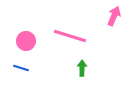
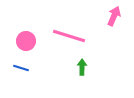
pink line: moved 1 px left
green arrow: moved 1 px up
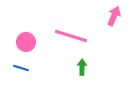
pink line: moved 2 px right
pink circle: moved 1 px down
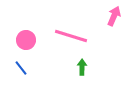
pink circle: moved 2 px up
blue line: rotated 35 degrees clockwise
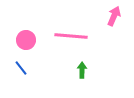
pink line: rotated 12 degrees counterclockwise
green arrow: moved 3 px down
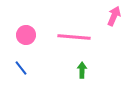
pink line: moved 3 px right, 1 px down
pink circle: moved 5 px up
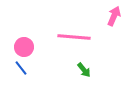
pink circle: moved 2 px left, 12 px down
green arrow: moved 2 px right; rotated 140 degrees clockwise
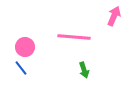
pink circle: moved 1 px right
green arrow: rotated 21 degrees clockwise
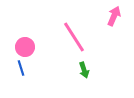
pink line: rotated 52 degrees clockwise
blue line: rotated 21 degrees clockwise
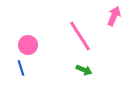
pink line: moved 6 px right, 1 px up
pink circle: moved 3 px right, 2 px up
green arrow: rotated 49 degrees counterclockwise
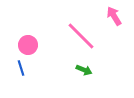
pink arrow: rotated 54 degrees counterclockwise
pink line: moved 1 px right; rotated 12 degrees counterclockwise
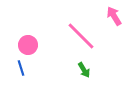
green arrow: rotated 35 degrees clockwise
